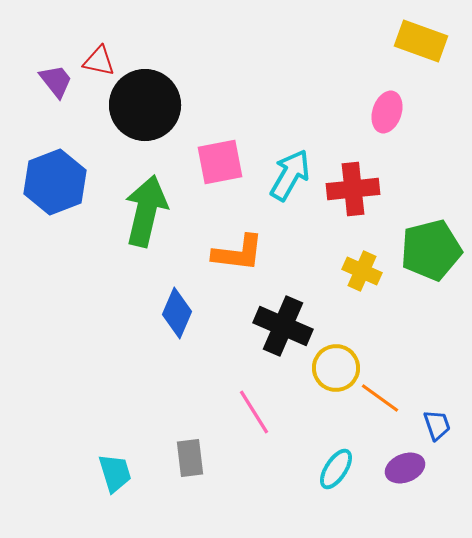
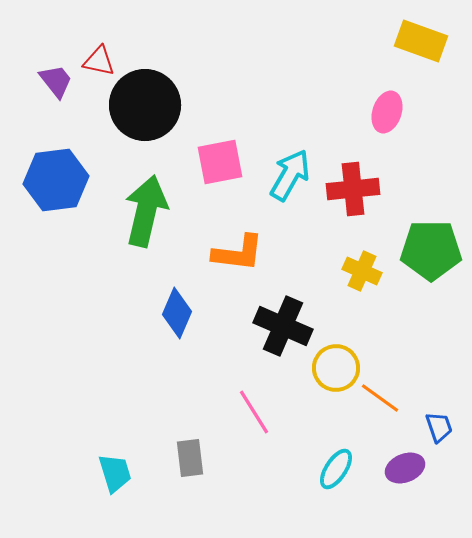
blue hexagon: moved 1 px right, 2 px up; rotated 14 degrees clockwise
green pentagon: rotated 14 degrees clockwise
blue trapezoid: moved 2 px right, 2 px down
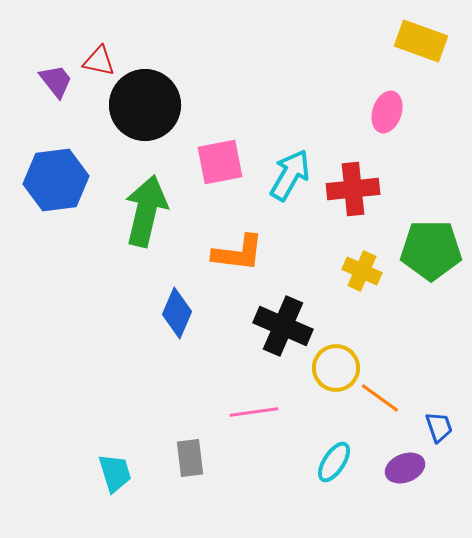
pink line: rotated 66 degrees counterclockwise
cyan ellipse: moved 2 px left, 7 px up
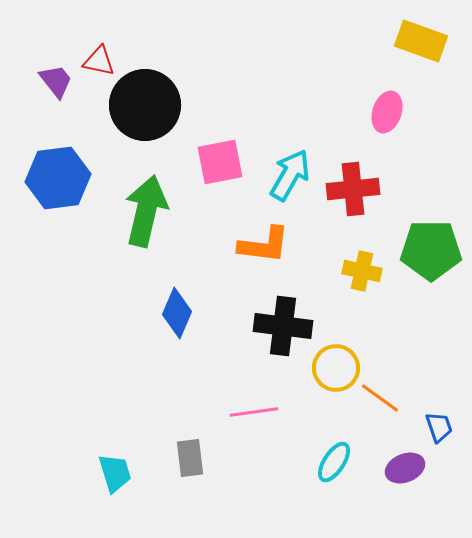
blue hexagon: moved 2 px right, 2 px up
orange L-shape: moved 26 px right, 8 px up
yellow cross: rotated 12 degrees counterclockwise
black cross: rotated 16 degrees counterclockwise
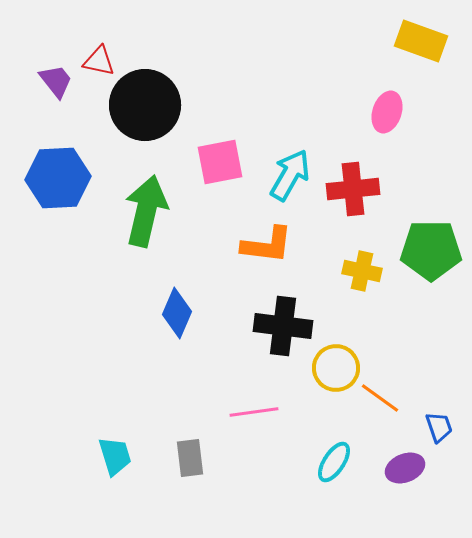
blue hexagon: rotated 4 degrees clockwise
orange L-shape: moved 3 px right
cyan trapezoid: moved 17 px up
